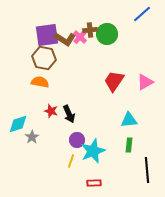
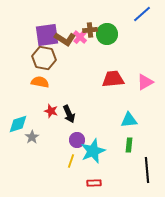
red trapezoid: moved 1 px left, 2 px up; rotated 50 degrees clockwise
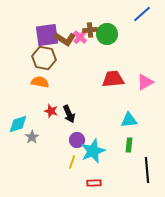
yellow line: moved 1 px right, 1 px down
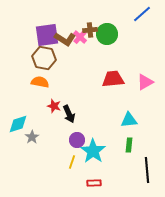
red star: moved 3 px right, 5 px up
cyan star: rotated 15 degrees counterclockwise
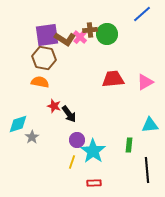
black arrow: rotated 12 degrees counterclockwise
cyan triangle: moved 21 px right, 5 px down
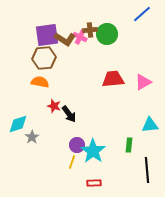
pink cross: rotated 16 degrees counterclockwise
brown hexagon: rotated 15 degrees counterclockwise
pink triangle: moved 2 px left
purple circle: moved 5 px down
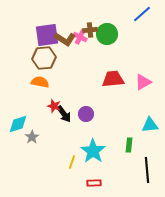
black arrow: moved 5 px left
purple circle: moved 9 px right, 31 px up
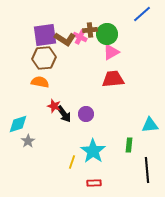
purple square: moved 2 px left
pink triangle: moved 32 px left, 30 px up
gray star: moved 4 px left, 4 px down
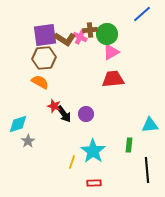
orange semicircle: rotated 18 degrees clockwise
